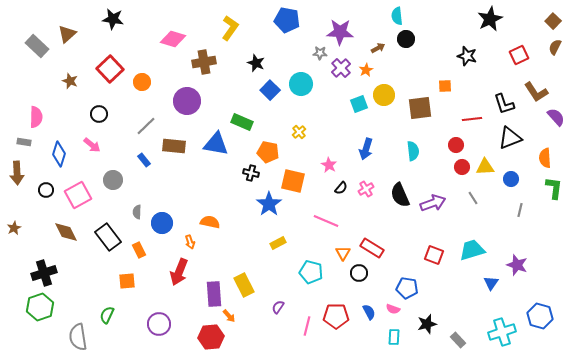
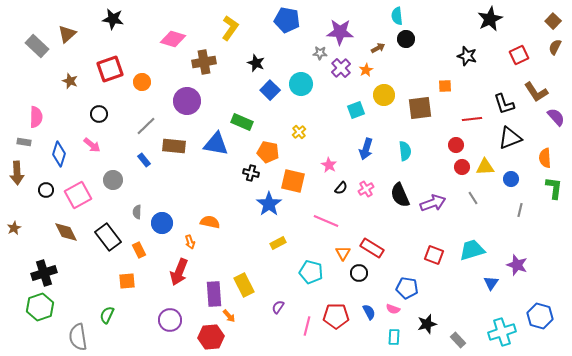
red square at (110, 69): rotated 24 degrees clockwise
cyan square at (359, 104): moved 3 px left, 6 px down
cyan semicircle at (413, 151): moved 8 px left
purple circle at (159, 324): moved 11 px right, 4 px up
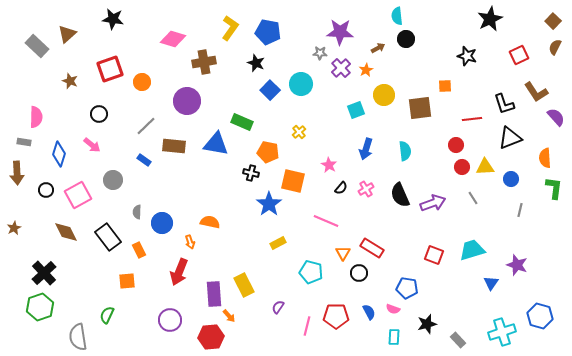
blue pentagon at (287, 20): moved 19 px left, 12 px down
blue rectangle at (144, 160): rotated 16 degrees counterclockwise
black cross at (44, 273): rotated 25 degrees counterclockwise
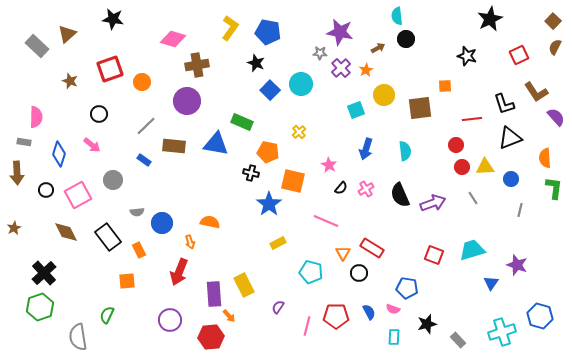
purple star at (340, 32): rotated 8 degrees clockwise
brown cross at (204, 62): moved 7 px left, 3 px down
gray semicircle at (137, 212): rotated 96 degrees counterclockwise
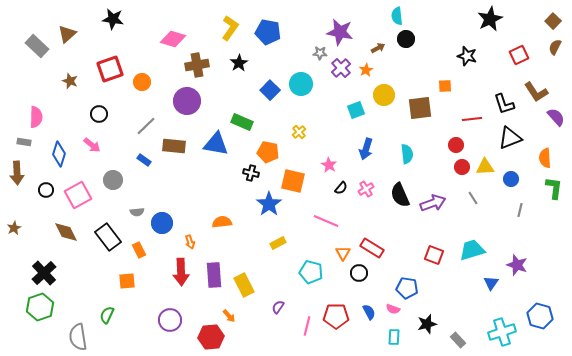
black star at (256, 63): moved 17 px left; rotated 18 degrees clockwise
cyan semicircle at (405, 151): moved 2 px right, 3 px down
orange semicircle at (210, 222): moved 12 px right; rotated 18 degrees counterclockwise
red arrow at (179, 272): moved 2 px right; rotated 24 degrees counterclockwise
purple rectangle at (214, 294): moved 19 px up
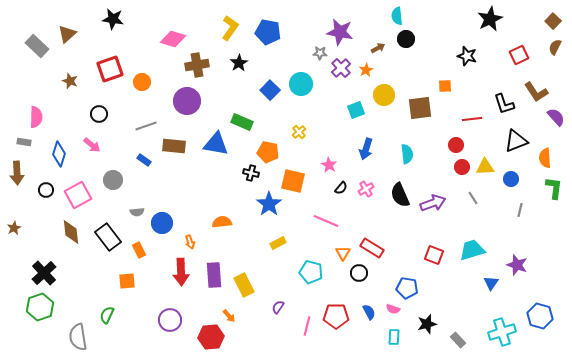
gray line at (146, 126): rotated 25 degrees clockwise
black triangle at (510, 138): moved 6 px right, 3 px down
brown diamond at (66, 232): moved 5 px right; rotated 20 degrees clockwise
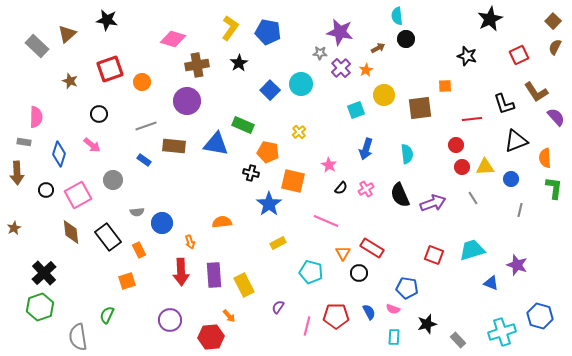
black star at (113, 19): moved 6 px left, 1 px down
green rectangle at (242, 122): moved 1 px right, 3 px down
orange square at (127, 281): rotated 12 degrees counterclockwise
blue triangle at (491, 283): rotated 42 degrees counterclockwise
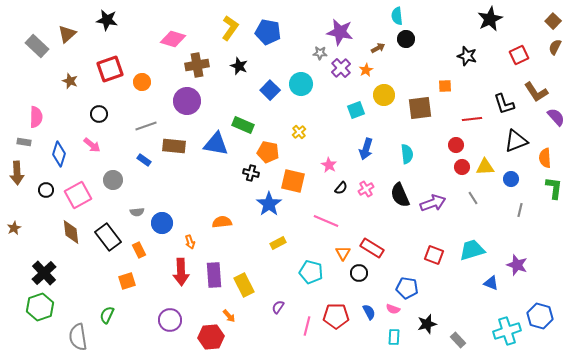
black star at (239, 63): moved 3 px down; rotated 18 degrees counterclockwise
cyan cross at (502, 332): moved 5 px right, 1 px up
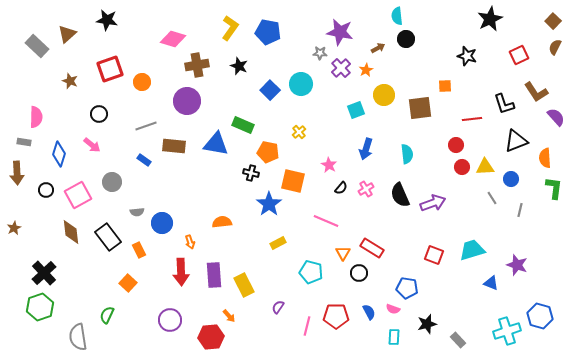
gray circle at (113, 180): moved 1 px left, 2 px down
gray line at (473, 198): moved 19 px right
orange square at (127, 281): moved 1 px right, 2 px down; rotated 30 degrees counterclockwise
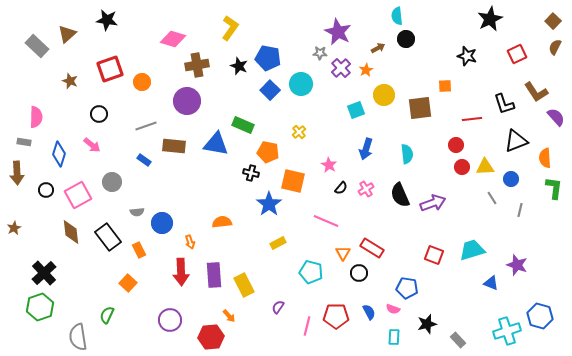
blue pentagon at (268, 32): moved 26 px down
purple star at (340, 32): moved 2 px left; rotated 16 degrees clockwise
red square at (519, 55): moved 2 px left, 1 px up
